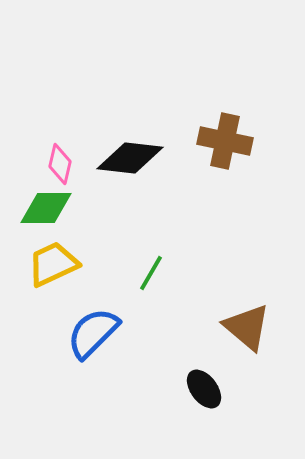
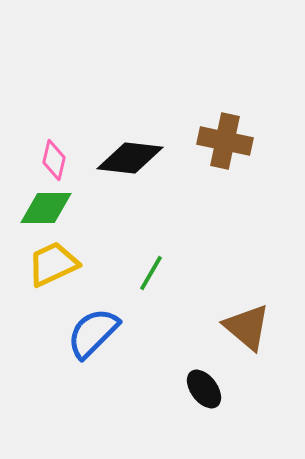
pink diamond: moved 6 px left, 4 px up
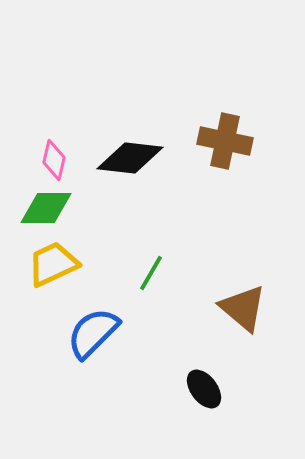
brown triangle: moved 4 px left, 19 px up
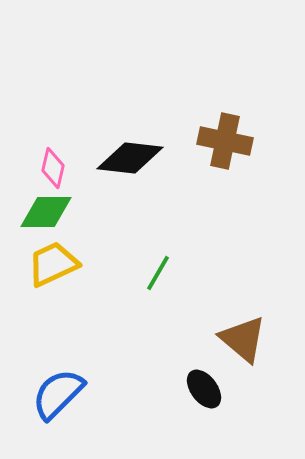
pink diamond: moved 1 px left, 8 px down
green diamond: moved 4 px down
green line: moved 7 px right
brown triangle: moved 31 px down
blue semicircle: moved 35 px left, 61 px down
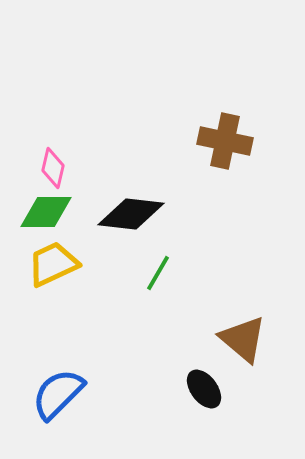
black diamond: moved 1 px right, 56 px down
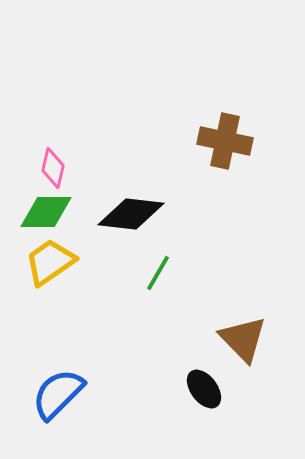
yellow trapezoid: moved 3 px left, 2 px up; rotated 10 degrees counterclockwise
brown triangle: rotated 6 degrees clockwise
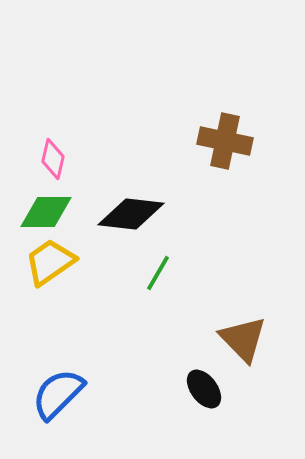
pink diamond: moved 9 px up
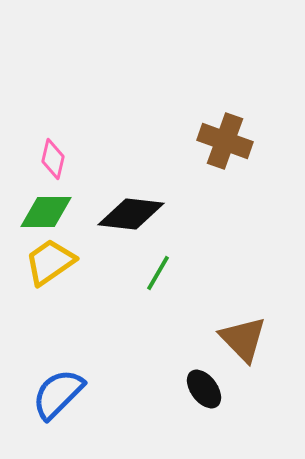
brown cross: rotated 8 degrees clockwise
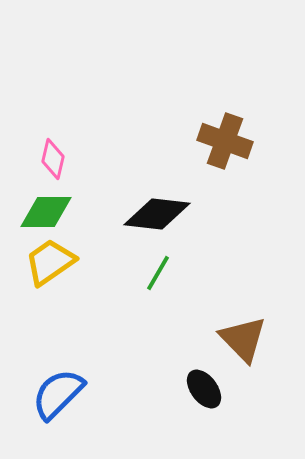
black diamond: moved 26 px right
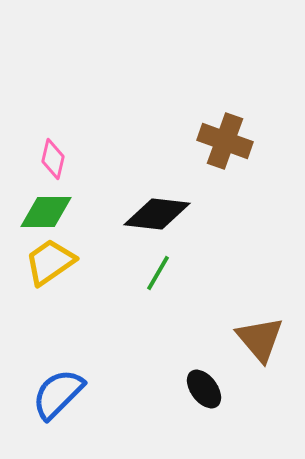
brown triangle: moved 17 px right; rotated 4 degrees clockwise
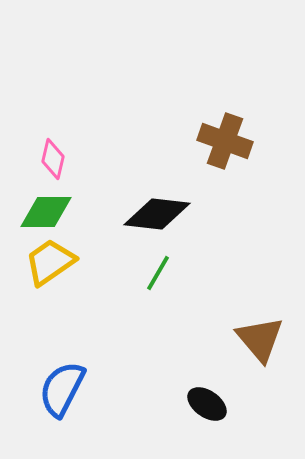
black ellipse: moved 3 px right, 15 px down; rotated 18 degrees counterclockwise
blue semicircle: moved 4 px right, 5 px up; rotated 18 degrees counterclockwise
